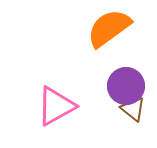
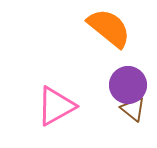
orange semicircle: rotated 75 degrees clockwise
purple circle: moved 2 px right, 1 px up
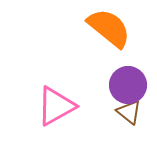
brown triangle: moved 4 px left, 3 px down
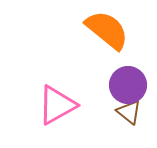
orange semicircle: moved 2 px left, 2 px down
pink triangle: moved 1 px right, 1 px up
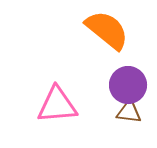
pink triangle: rotated 24 degrees clockwise
brown triangle: rotated 32 degrees counterclockwise
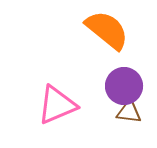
purple circle: moved 4 px left, 1 px down
pink triangle: rotated 18 degrees counterclockwise
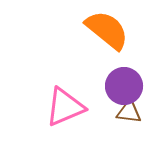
pink triangle: moved 8 px right, 2 px down
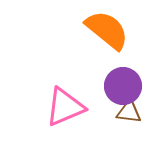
purple circle: moved 1 px left
